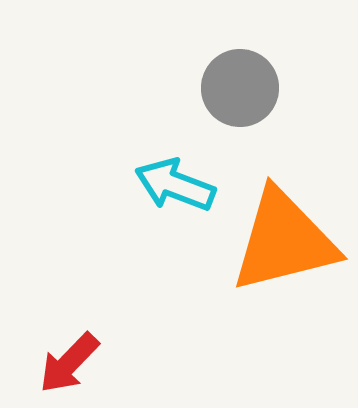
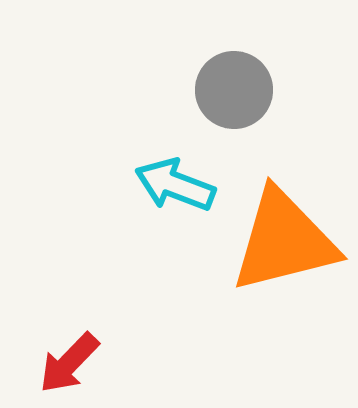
gray circle: moved 6 px left, 2 px down
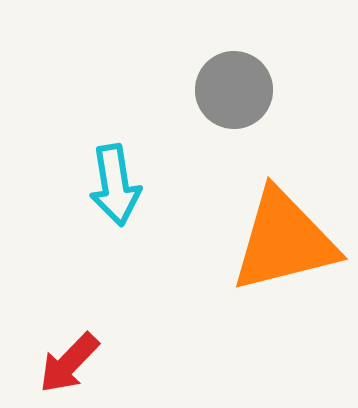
cyan arrow: moved 60 px left; rotated 120 degrees counterclockwise
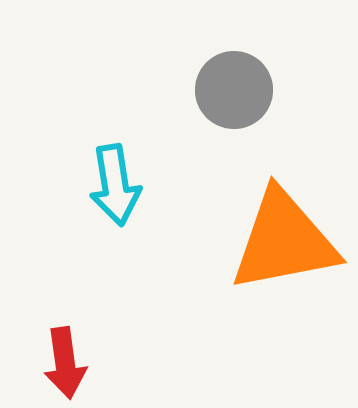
orange triangle: rotated 3 degrees clockwise
red arrow: moved 4 px left; rotated 52 degrees counterclockwise
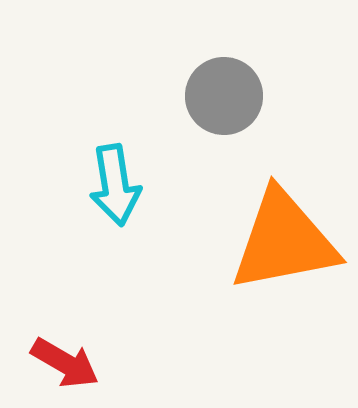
gray circle: moved 10 px left, 6 px down
red arrow: rotated 52 degrees counterclockwise
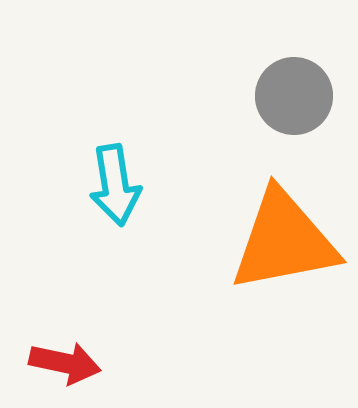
gray circle: moved 70 px right
red arrow: rotated 18 degrees counterclockwise
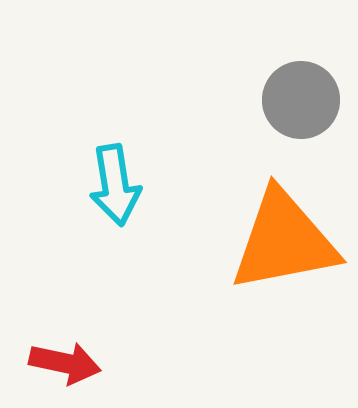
gray circle: moved 7 px right, 4 px down
